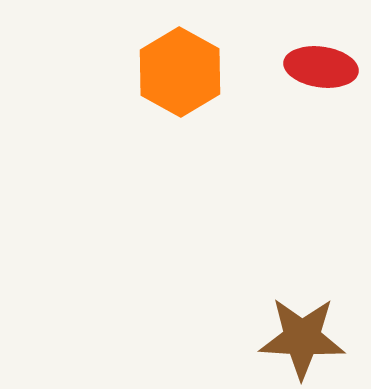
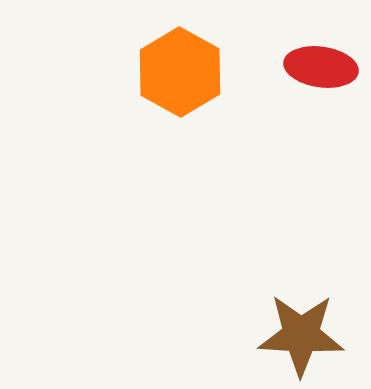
brown star: moved 1 px left, 3 px up
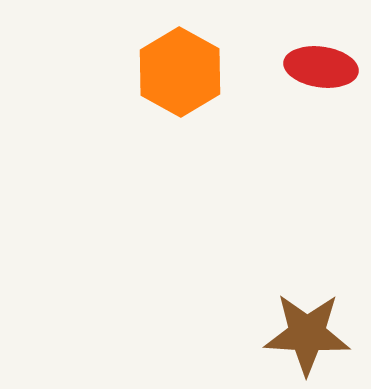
brown star: moved 6 px right, 1 px up
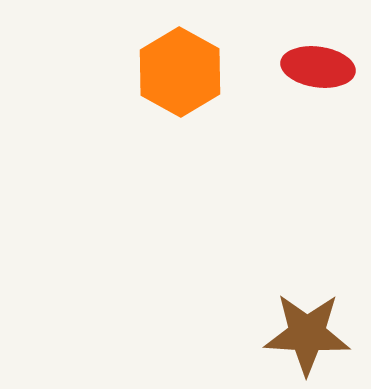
red ellipse: moved 3 px left
